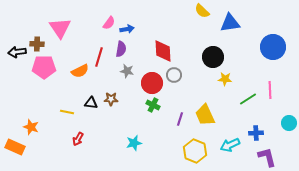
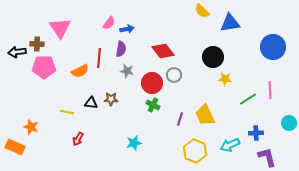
red diamond: rotated 35 degrees counterclockwise
red line: moved 1 px down; rotated 12 degrees counterclockwise
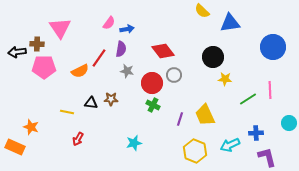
red line: rotated 30 degrees clockwise
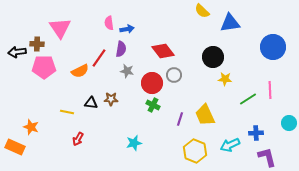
pink semicircle: rotated 136 degrees clockwise
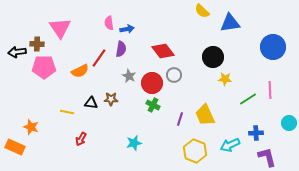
gray star: moved 2 px right, 5 px down; rotated 16 degrees clockwise
red arrow: moved 3 px right
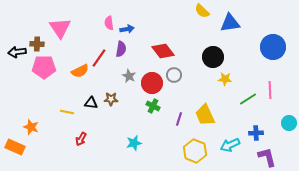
green cross: moved 1 px down
purple line: moved 1 px left
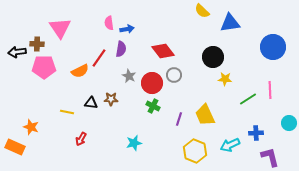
purple L-shape: moved 3 px right
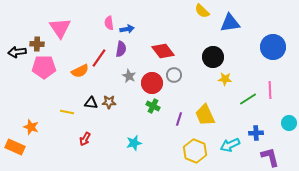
brown star: moved 2 px left, 3 px down
red arrow: moved 4 px right
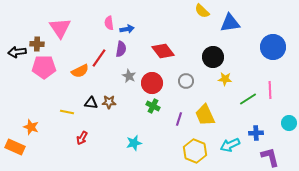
gray circle: moved 12 px right, 6 px down
red arrow: moved 3 px left, 1 px up
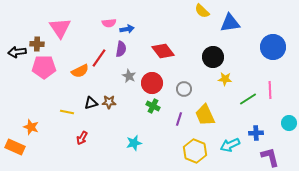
pink semicircle: rotated 88 degrees counterclockwise
gray circle: moved 2 px left, 8 px down
black triangle: rotated 24 degrees counterclockwise
